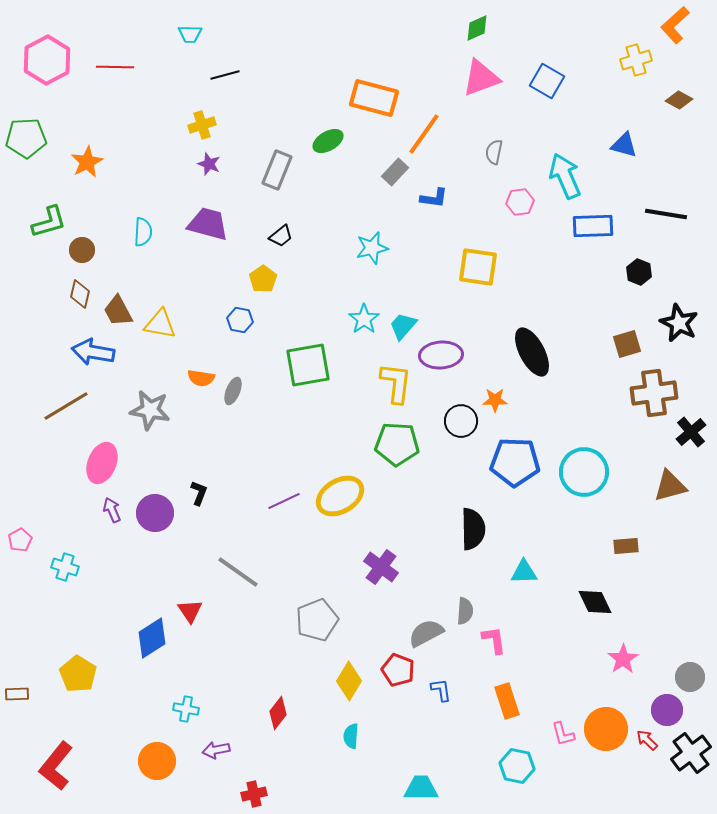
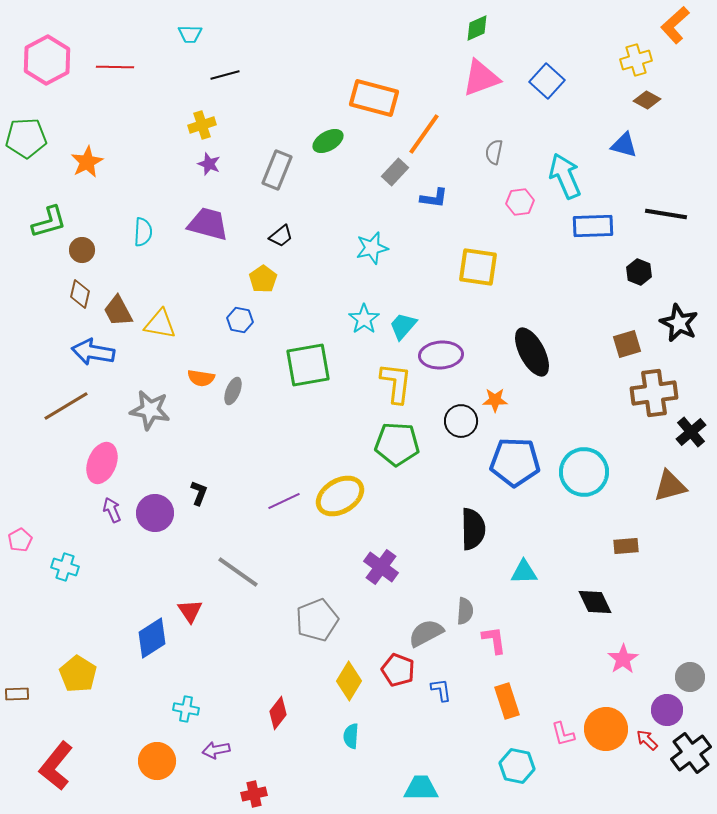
blue square at (547, 81): rotated 12 degrees clockwise
brown diamond at (679, 100): moved 32 px left
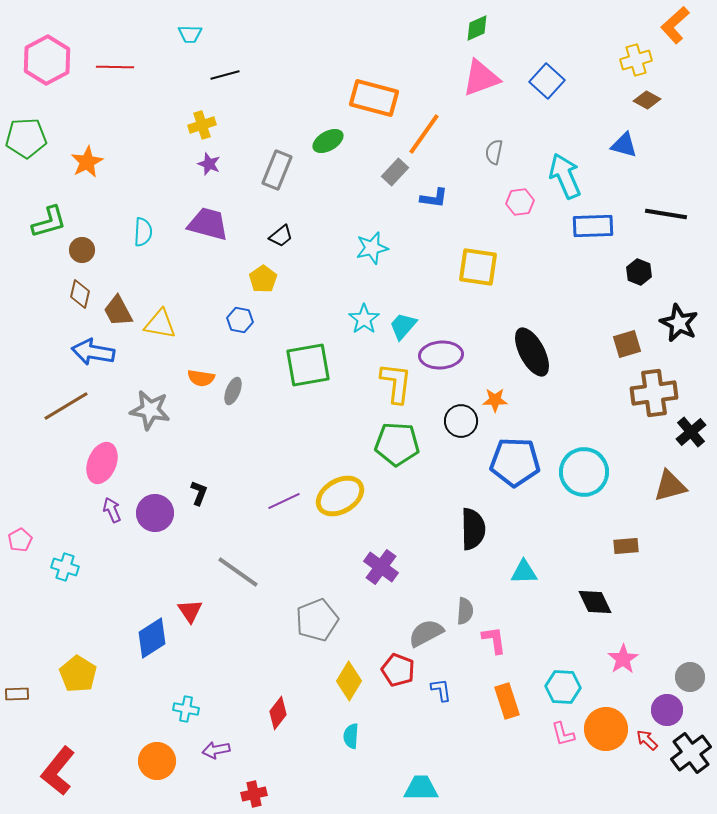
red L-shape at (56, 766): moved 2 px right, 5 px down
cyan hexagon at (517, 766): moved 46 px right, 79 px up; rotated 8 degrees counterclockwise
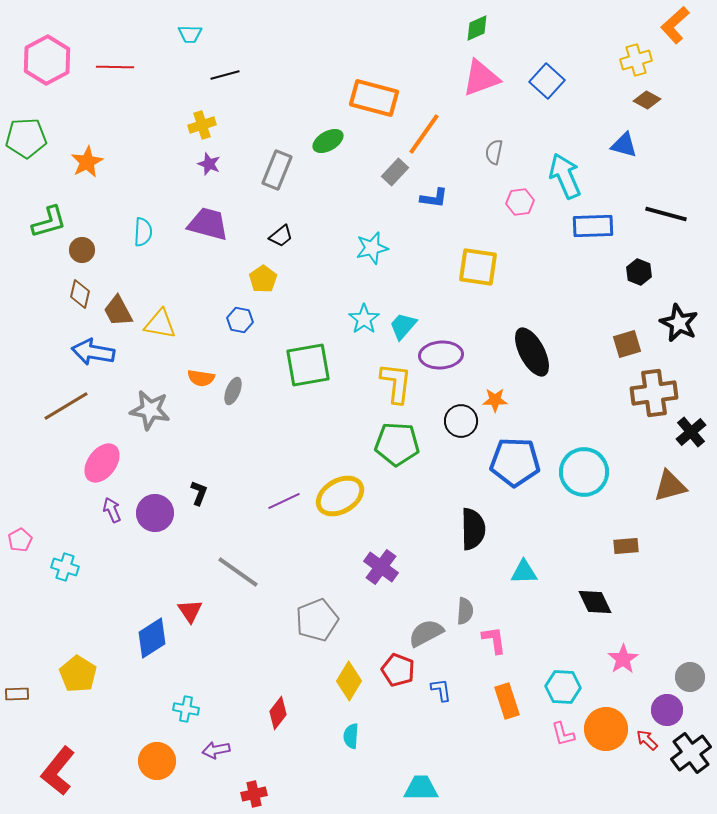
black line at (666, 214): rotated 6 degrees clockwise
pink ellipse at (102, 463): rotated 15 degrees clockwise
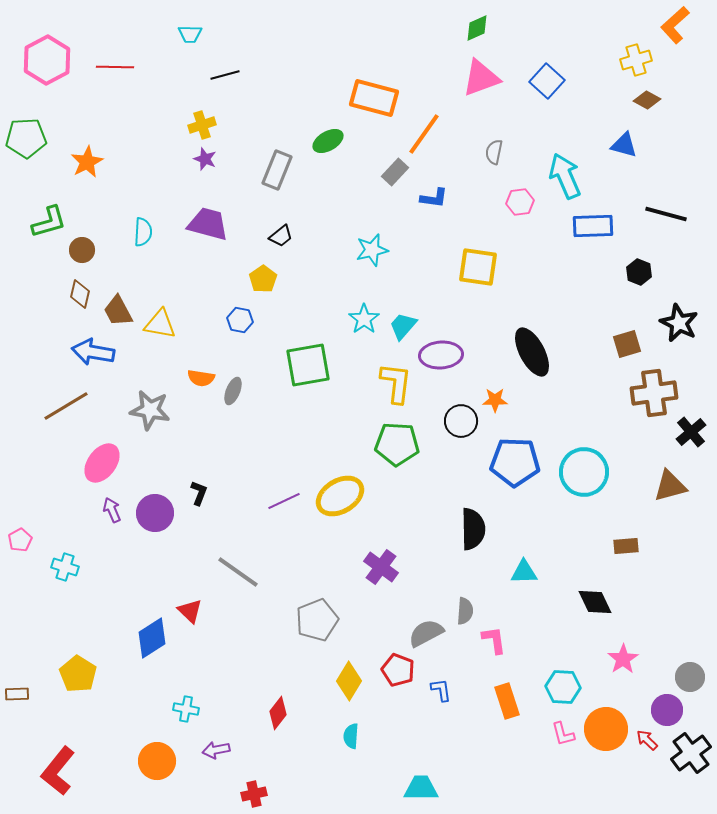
purple star at (209, 164): moved 4 px left, 5 px up
cyan star at (372, 248): moved 2 px down
red triangle at (190, 611): rotated 12 degrees counterclockwise
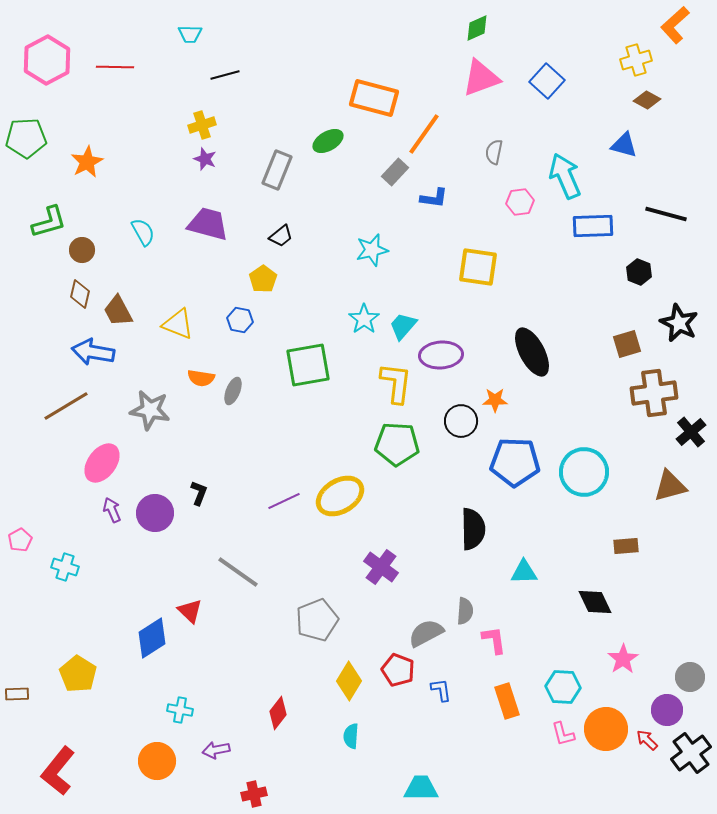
cyan semicircle at (143, 232): rotated 32 degrees counterclockwise
yellow triangle at (160, 324): moved 18 px right; rotated 12 degrees clockwise
cyan cross at (186, 709): moved 6 px left, 1 px down
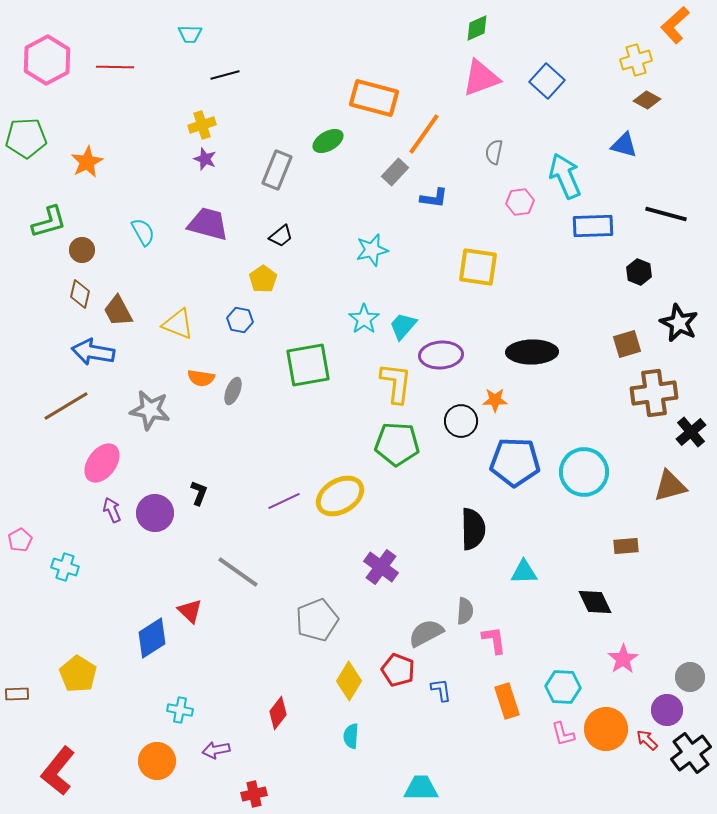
black ellipse at (532, 352): rotated 63 degrees counterclockwise
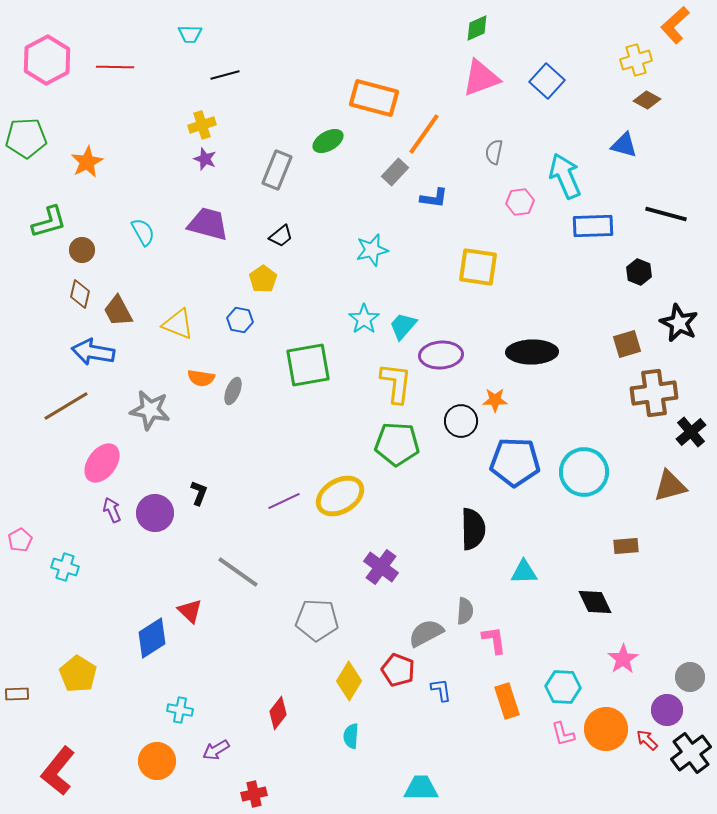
gray pentagon at (317, 620): rotated 24 degrees clockwise
purple arrow at (216, 750): rotated 20 degrees counterclockwise
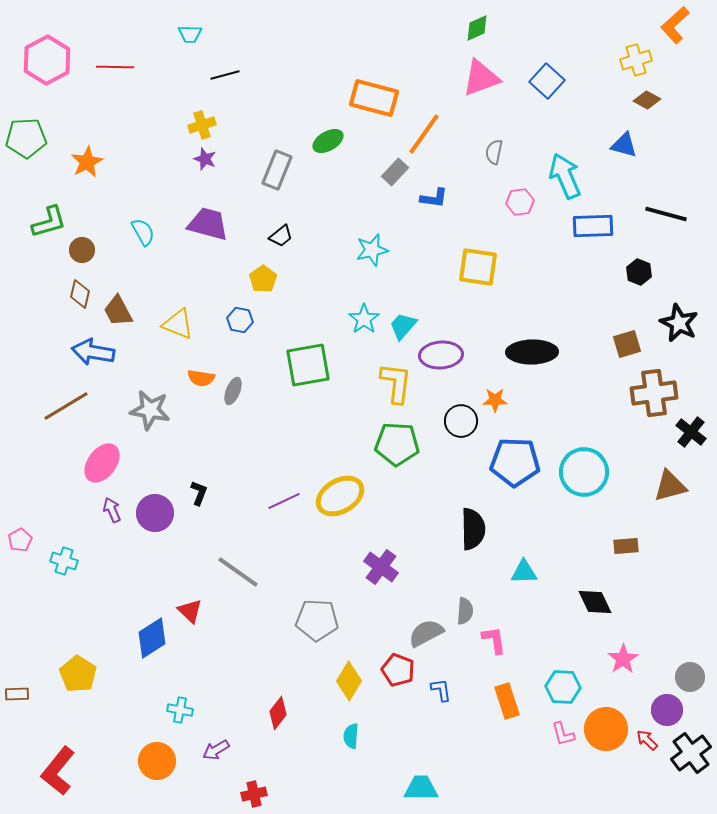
black cross at (691, 432): rotated 12 degrees counterclockwise
cyan cross at (65, 567): moved 1 px left, 6 px up
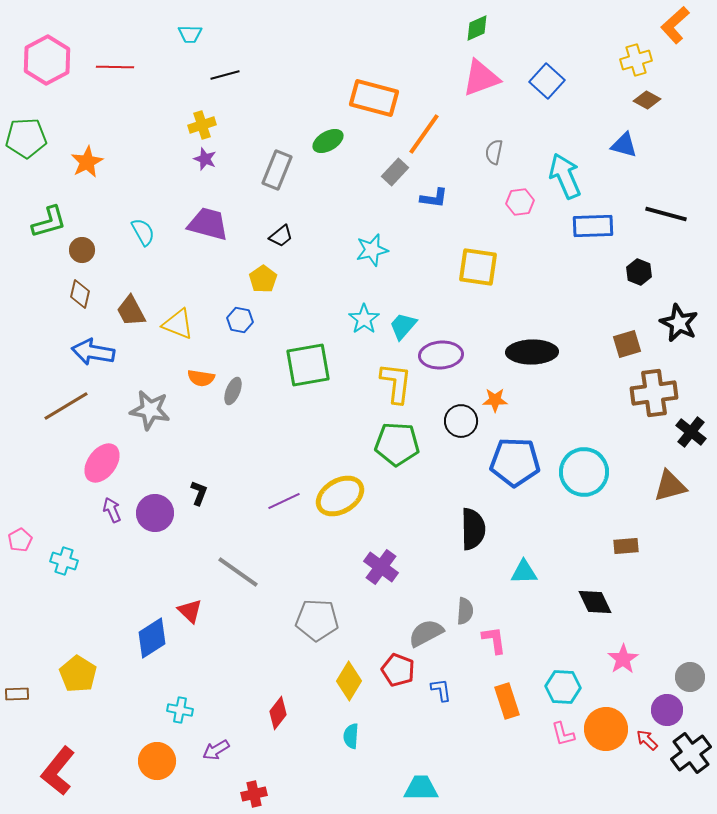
brown trapezoid at (118, 311): moved 13 px right
